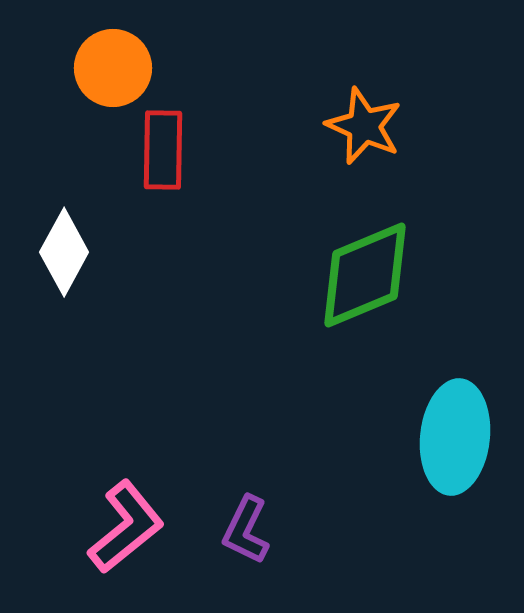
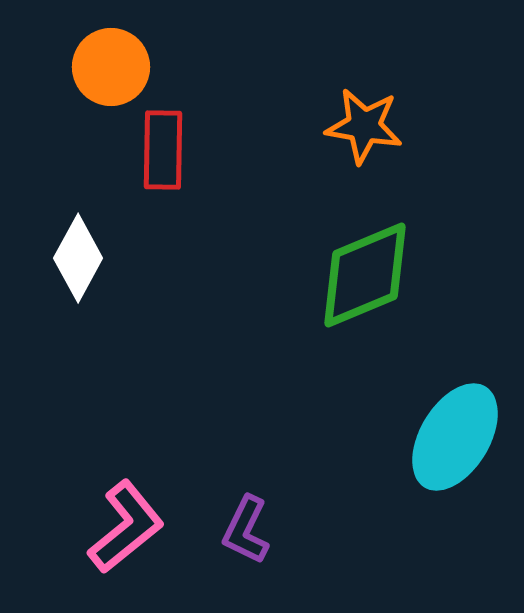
orange circle: moved 2 px left, 1 px up
orange star: rotated 14 degrees counterclockwise
white diamond: moved 14 px right, 6 px down
cyan ellipse: rotated 25 degrees clockwise
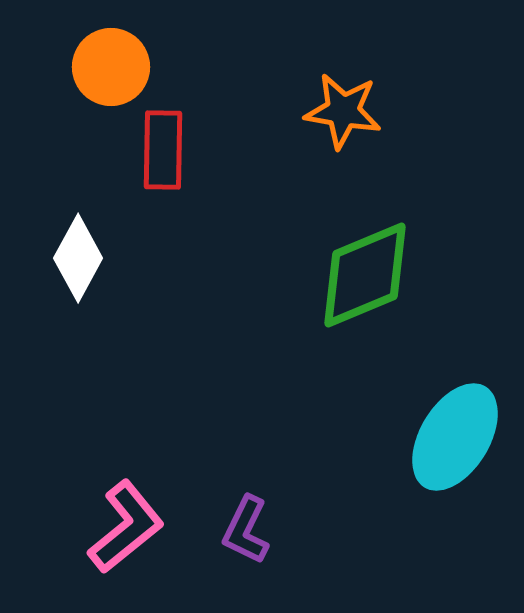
orange star: moved 21 px left, 15 px up
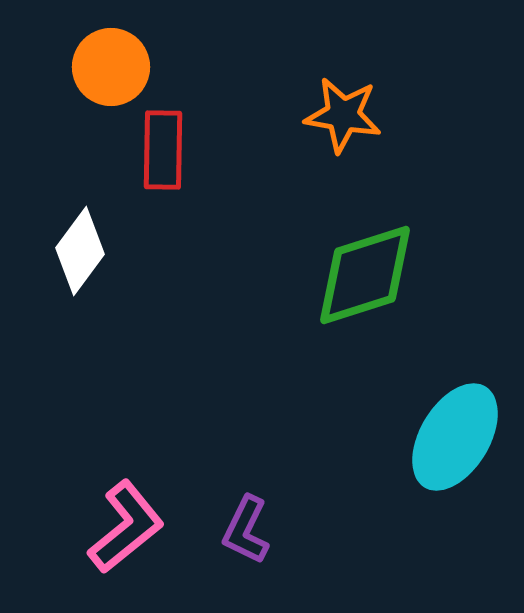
orange star: moved 4 px down
white diamond: moved 2 px right, 7 px up; rotated 8 degrees clockwise
green diamond: rotated 5 degrees clockwise
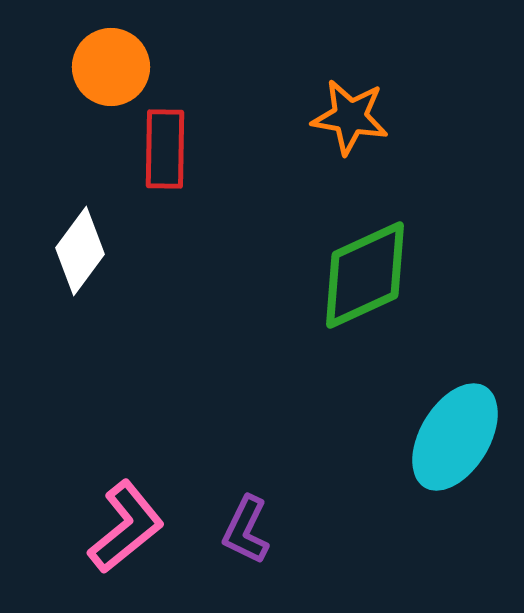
orange star: moved 7 px right, 2 px down
red rectangle: moved 2 px right, 1 px up
green diamond: rotated 7 degrees counterclockwise
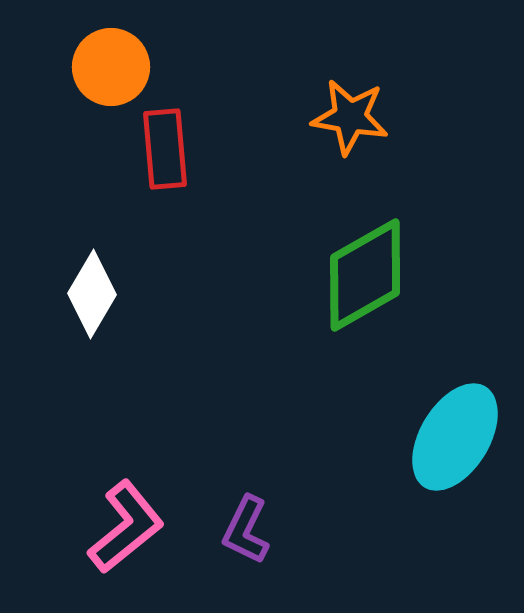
red rectangle: rotated 6 degrees counterclockwise
white diamond: moved 12 px right, 43 px down; rotated 6 degrees counterclockwise
green diamond: rotated 5 degrees counterclockwise
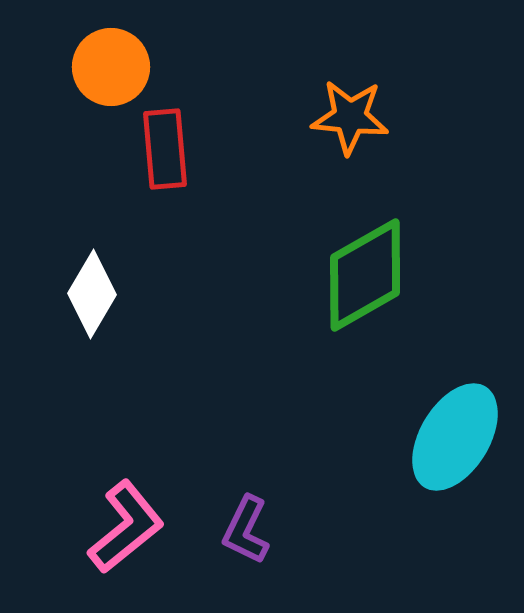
orange star: rotated 4 degrees counterclockwise
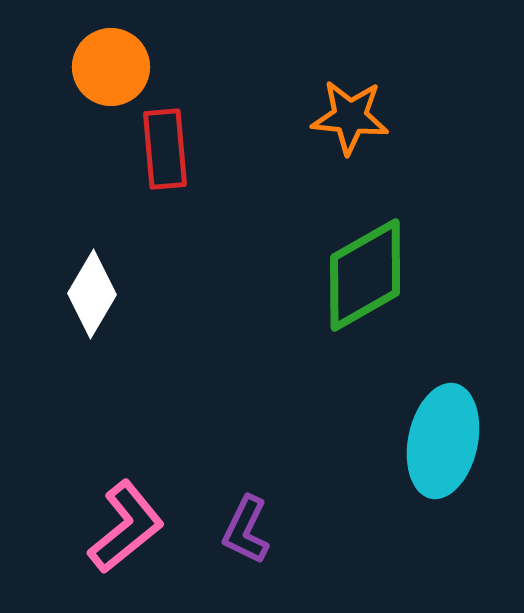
cyan ellipse: moved 12 px left, 4 px down; rotated 19 degrees counterclockwise
